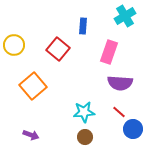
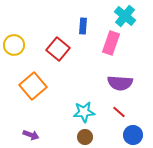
cyan cross: rotated 20 degrees counterclockwise
pink rectangle: moved 2 px right, 9 px up
blue circle: moved 6 px down
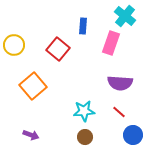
cyan star: moved 1 px up
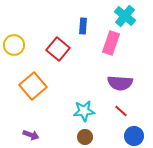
red line: moved 2 px right, 1 px up
blue circle: moved 1 px right, 1 px down
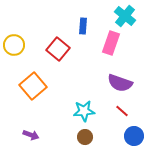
purple semicircle: rotated 15 degrees clockwise
red line: moved 1 px right
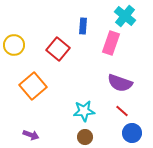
blue circle: moved 2 px left, 3 px up
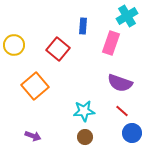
cyan cross: moved 2 px right; rotated 20 degrees clockwise
orange square: moved 2 px right
purple arrow: moved 2 px right, 1 px down
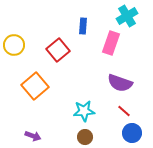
red square: moved 1 px down; rotated 10 degrees clockwise
red line: moved 2 px right
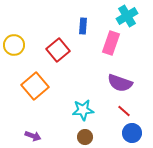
cyan star: moved 1 px left, 1 px up
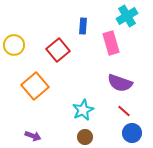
pink rectangle: rotated 35 degrees counterclockwise
cyan star: rotated 20 degrees counterclockwise
